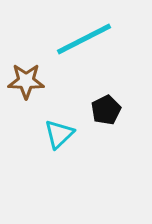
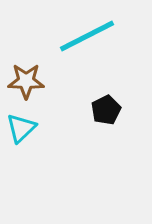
cyan line: moved 3 px right, 3 px up
cyan triangle: moved 38 px left, 6 px up
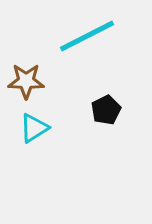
cyan triangle: moved 13 px right; rotated 12 degrees clockwise
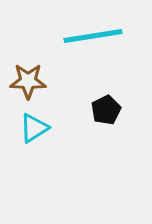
cyan line: moved 6 px right; rotated 18 degrees clockwise
brown star: moved 2 px right
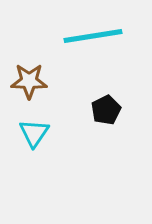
brown star: moved 1 px right
cyan triangle: moved 5 px down; rotated 24 degrees counterclockwise
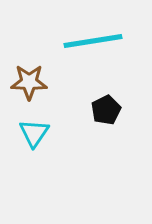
cyan line: moved 5 px down
brown star: moved 1 px down
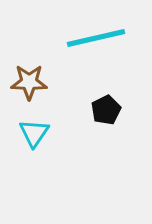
cyan line: moved 3 px right, 3 px up; rotated 4 degrees counterclockwise
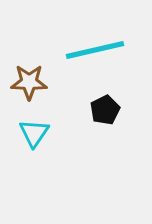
cyan line: moved 1 px left, 12 px down
black pentagon: moved 1 px left
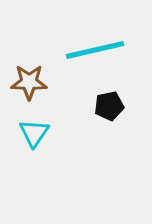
black pentagon: moved 4 px right, 4 px up; rotated 16 degrees clockwise
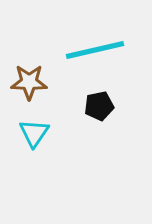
black pentagon: moved 10 px left
